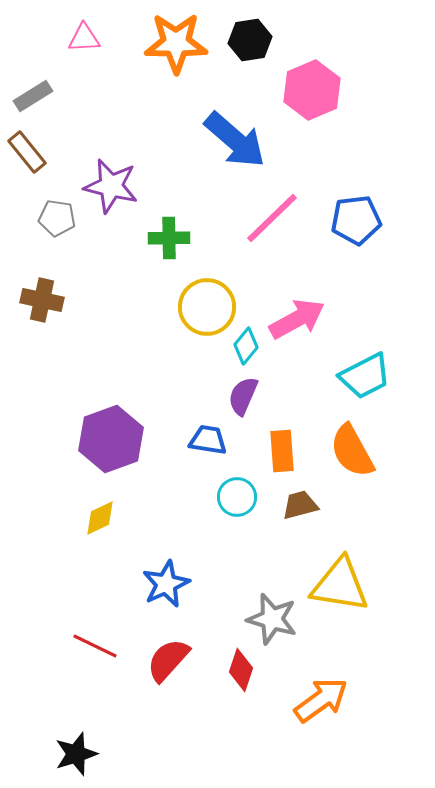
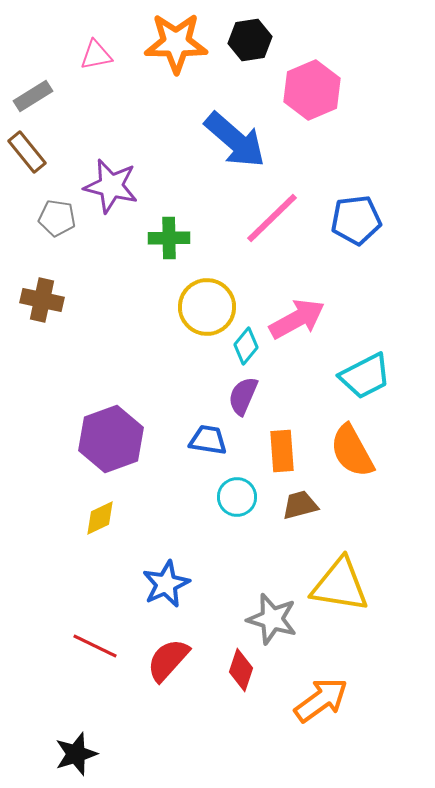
pink triangle: moved 12 px right, 17 px down; rotated 8 degrees counterclockwise
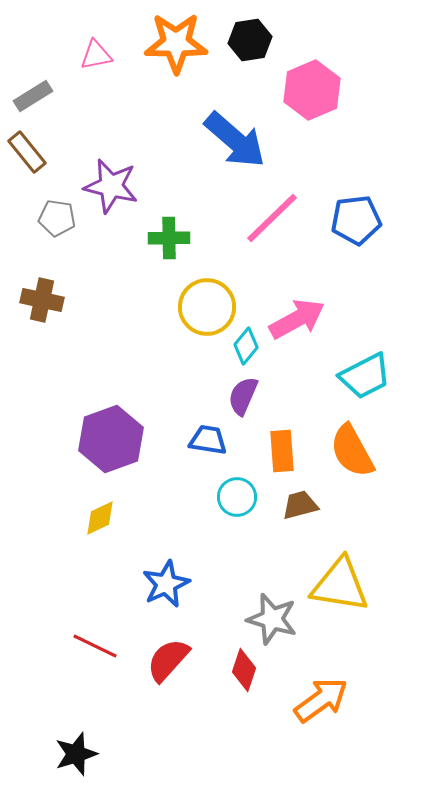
red diamond: moved 3 px right
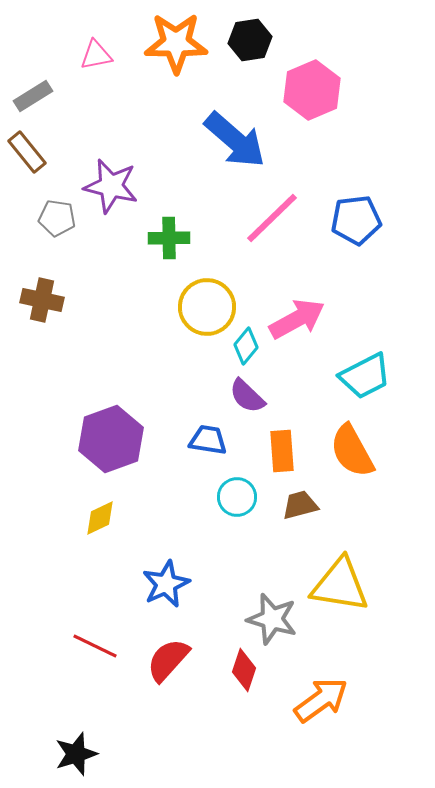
purple semicircle: moved 4 px right; rotated 69 degrees counterclockwise
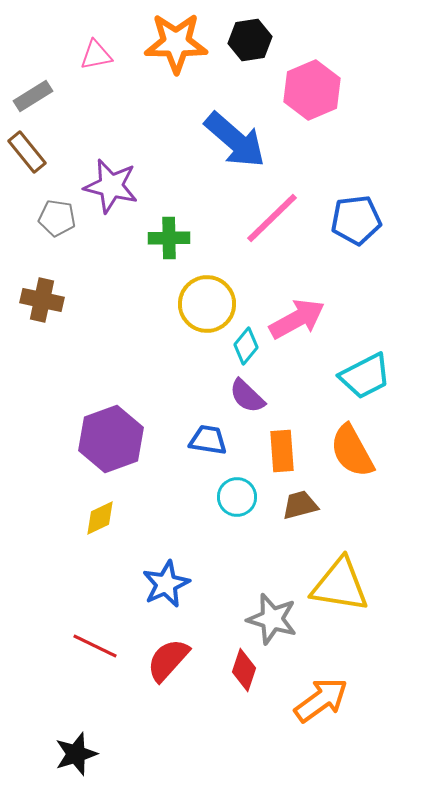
yellow circle: moved 3 px up
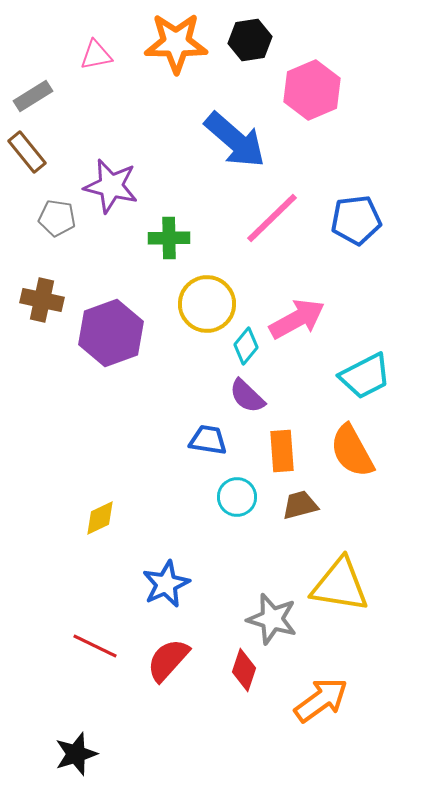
purple hexagon: moved 106 px up
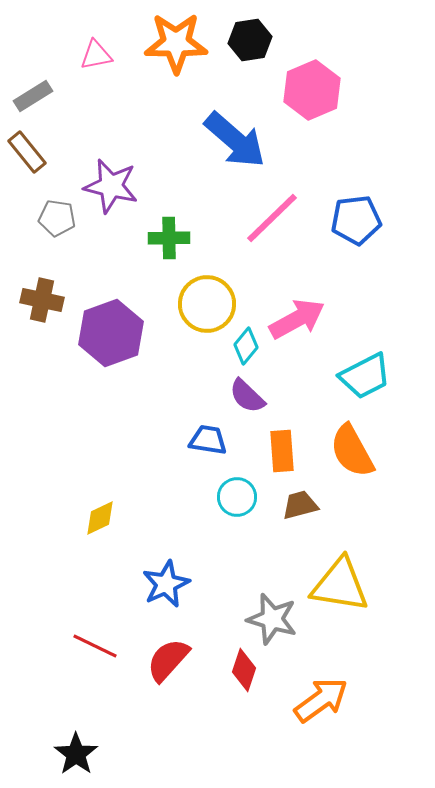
black star: rotated 18 degrees counterclockwise
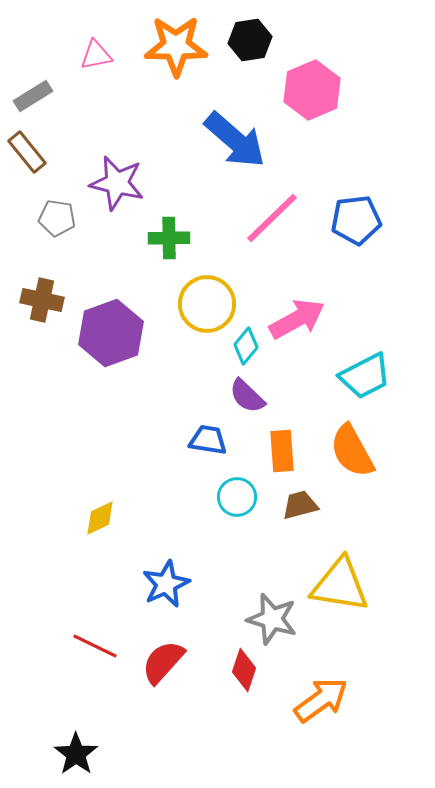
orange star: moved 3 px down
purple star: moved 6 px right, 3 px up
red semicircle: moved 5 px left, 2 px down
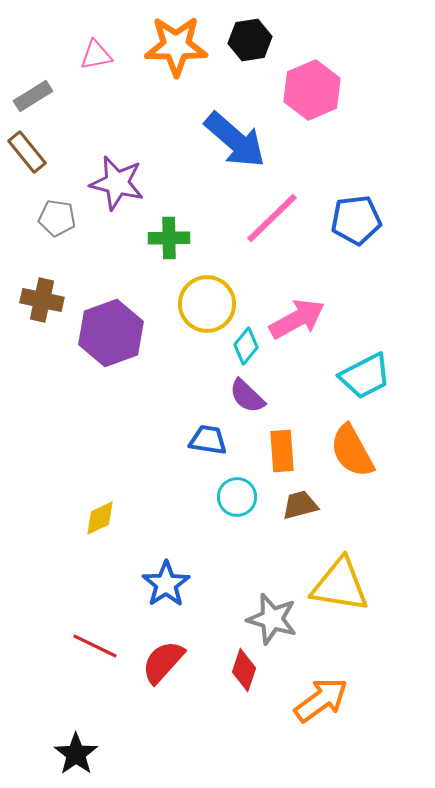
blue star: rotated 9 degrees counterclockwise
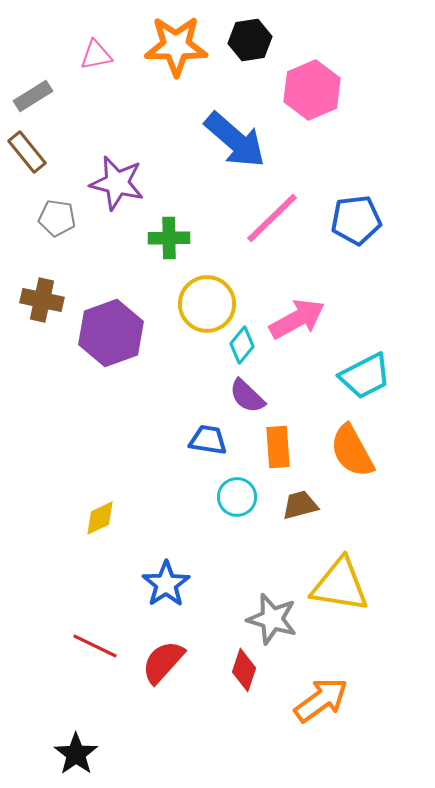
cyan diamond: moved 4 px left, 1 px up
orange rectangle: moved 4 px left, 4 px up
